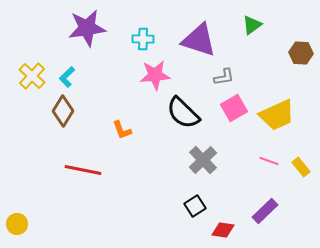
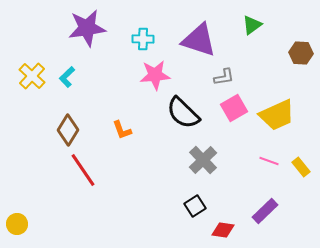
brown diamond: moved 5 px right, 19 px down
red line: rotated 45 degrees clockwise
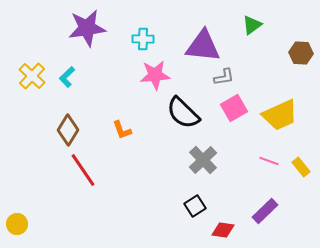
purple triangle: moved 4 px right, 6 px down; rotated 12 degrees counterclockwise
yellow trapezoid: moved 3 px right
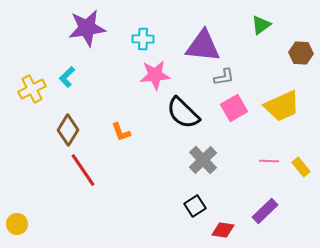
green triangle: moved 9 px right
yellow cross: moved 13 px down; rotated 20 degrees clockwise
yellow trapezoid: moved 2 px right, 9 px up
orange L-shape: moved 1 px left, 2 px down
pink line: rotated 18 degrees counterclockwise
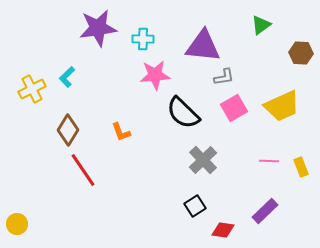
purple star: moved 11 px right
yellow rectangle: rotated 18 degrees clockwise
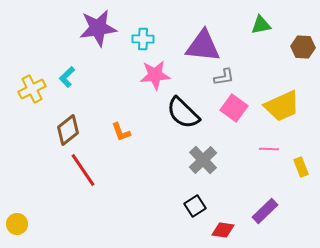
green triangle: rotated 25 degrees clockwise
brown hexagon: moved 2 px right, 6 px up
pink square: rotated 24 degrees counterclockwise
brown diamond: rotated 20 degrees clockwise
pink line: moved 12 px up
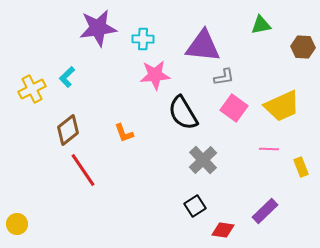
black semicircle: rotated 15 degrees clockwise
orange L-shape: moved 3 px right, 1 px down
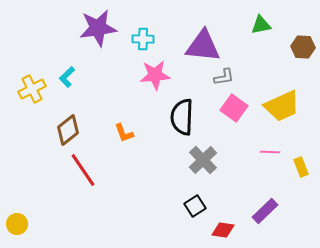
black semicircle: moved 1 px left, 4 px down; rotated 33 degrees clockwise
pink line: moved 1 px right, 3 px down
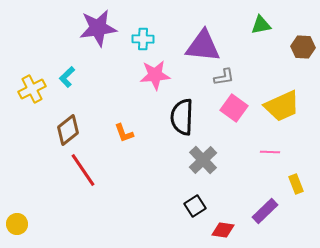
yellow rectangle: moved 5 px left, 17 px down
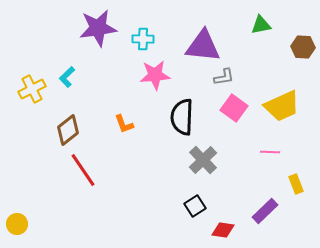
orange L-shape: moved 9 px up
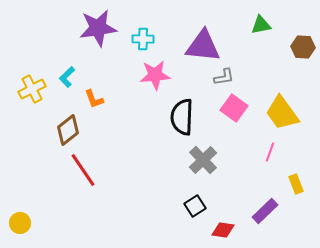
yellow trapezoid: moved 7 px down; rotated 78 degrees clockwise
orange L-shape: moved 30 px left, 25 px up
pink line: rotated 72 degrees counterclockwise
yellow circle: moved 3 px right, 1 px up
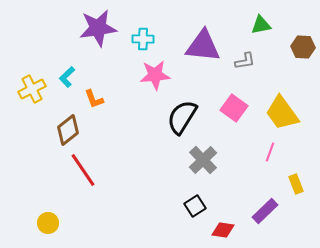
gray L-shape: moved 21 px right, 16 px up
black semicircle: rotated 30 degrees clockwise
yellow circle: moved 28 px right
